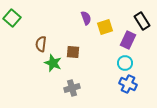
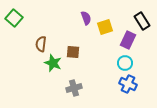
green square: moved 2 px right
gray cross: moved 2 px right
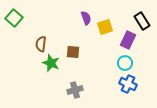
green star: moved 2 px left
gray cross: moved 1 px right, 2 px down
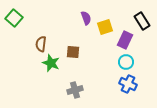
purple rectangle: moved 3 px left
cyan circle: moved 1 px right, 1 px up
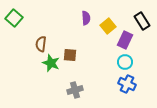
purple semicircle: rotated 16 degrees clockwise
yellow square: moved 3 px right, 1 px up; rotated 21 degrees counterclockwise
brown square: moved 3 px left, 3 px down
cyan circle: moved 1 px left
blue cross: moved 1 px left
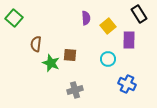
black rectangle: moved 3 px left, 7 px up
purple rectangle: moved 4 px right; rotated 24 degrees counterclockwise
brown semicircle: moved 5 px left
cyan circle: moved 17 px left, 3 px up
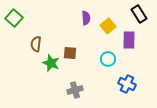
brown square: moved 2 px up
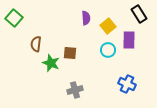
cyan circle: moved 9 px up
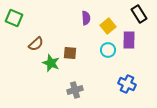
green square: rotated 18 degrees counterclockwise
brown semicircle: rotated 140 degrees counterclockwise
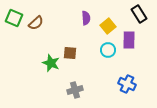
brown semicircle: moved 21 px up
